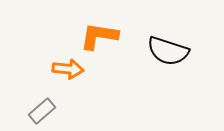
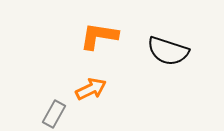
orange arrow: moved 23 px right, 20 px down; rotated 32 degrees counterclockwise
gray rectangle: moved 12 px right, 3 px down; rotated 20 degrees counterclockwise
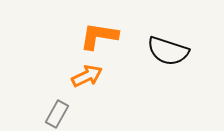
orange arrow: moved 4 px left, 13 px up
gray rectangle: moved 3 px right
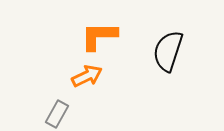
orange L-shape: rotated 9 degrees counterclockwise
black semicircle: rotated 90 degrees clockwise
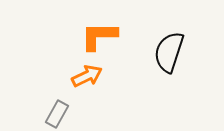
black semicircle: moved 1 px right, 1 px down
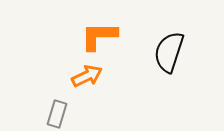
gray rectangle: rotated 12 degrees counterclockwise
